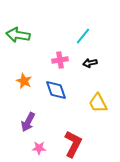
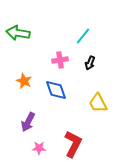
green arrow: moved 2 px up
black arrow: rotated 56 degrees counterclockwise
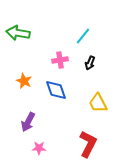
red L-shape: moved 15 px right
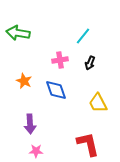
purple arrow: moved 2 px right, 2 px down; rotated 30 degrees counterclockwise
red L-shape: rotated 40 degrees counterclockwise
pink star: moved 3 px left, 3 px down
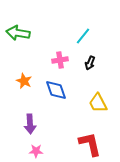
red L-shape: moved 2 px right
